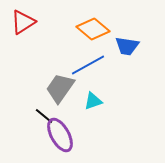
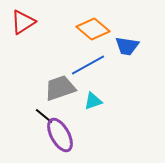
gray trapezoid: rotated 36 degrees clockwise
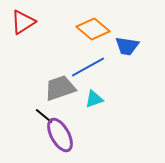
blue line: moved 2 px down
cyan triangle: moved 1 px right, 2 px up
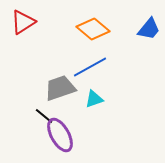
blue trapezoid: moved 22 px right, 17 px up; rotated 60 degrees counterclockwise
blue line: moved 2 px right
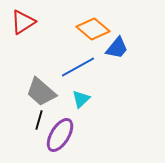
blue trapezoid: moved 32 px left, 19 px down
blue line: moved 12 px left
gray trapezoid: moved 19 px left, 4 px down; rotated 120 degrees counterclockwise
cyan triangle: moved 13 px left; rotated 24 degrees counterclockwise
black line: moved 5 px left, 4 px down; rotated 66 degrees clockwise
purple ellipse: rotated 60 degrees clockwise
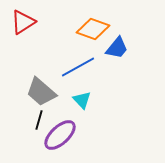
orange diamond: rotated 20 degrees counterclockwise
cyan triangle: moved 1 px right, 1 px down; rotated 30 degrees counterclockwise
purple ellipse: rotated 16 degrees clockwise
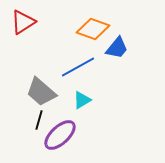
cyan triangle: rotated 42 degrees clockwise
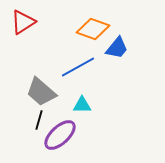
cyan triangle: moved 5 px down; rotated 30 degrees clockwise
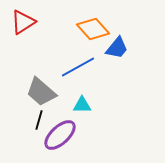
orange diamond: rotated 28 degrees clockwise
